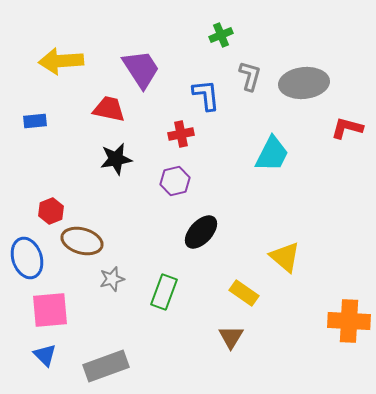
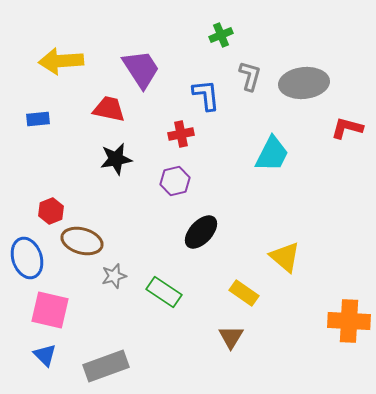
blue rectangle: moved 3 px right, 2 px up
gray star: moved 2 px right, 3 px up
green rectangle: rotated 76 degrees counterclockwise
pink square: rotated 18 degrees clockwise
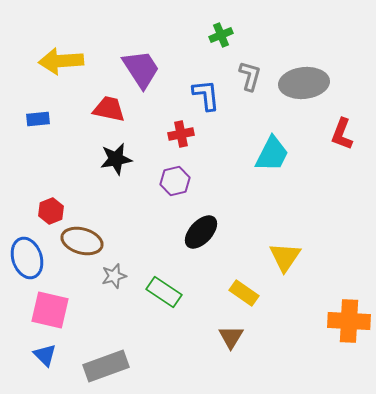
red L-shape: moved 5 px left, 6 px down; rotated 84 degrees counterclockwise
yellow triangle: rotated 24 degrees clockwise
